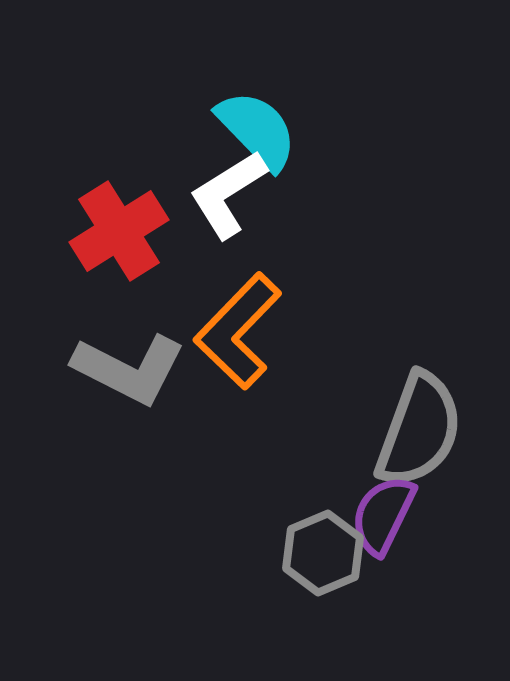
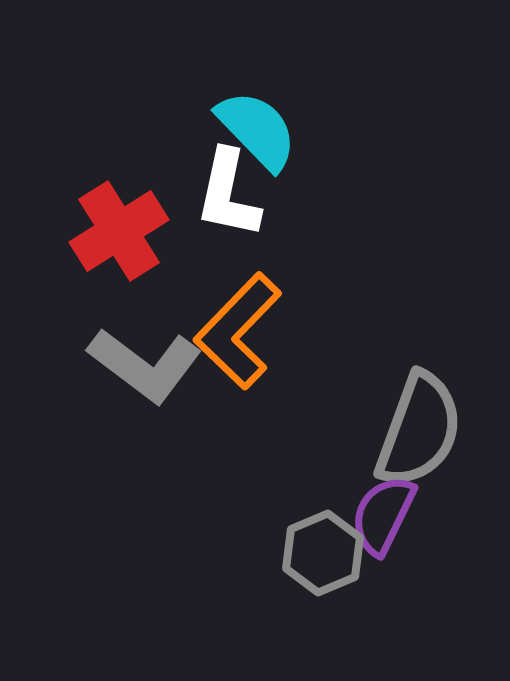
white L-shape: rotated 46 degrees counterclockwise
gray L-shape: moved 16 px right, 4 px up; rotated 10 degrees clockwise
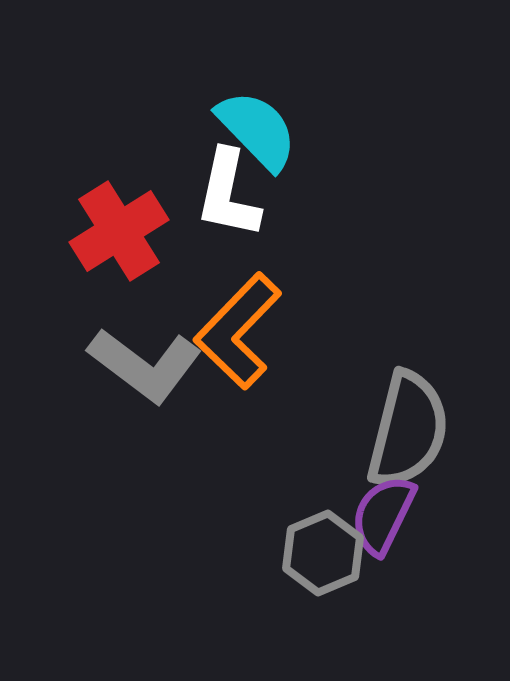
gray semicircle: moved 11 px left; rotated 6 degrees counterclockwise
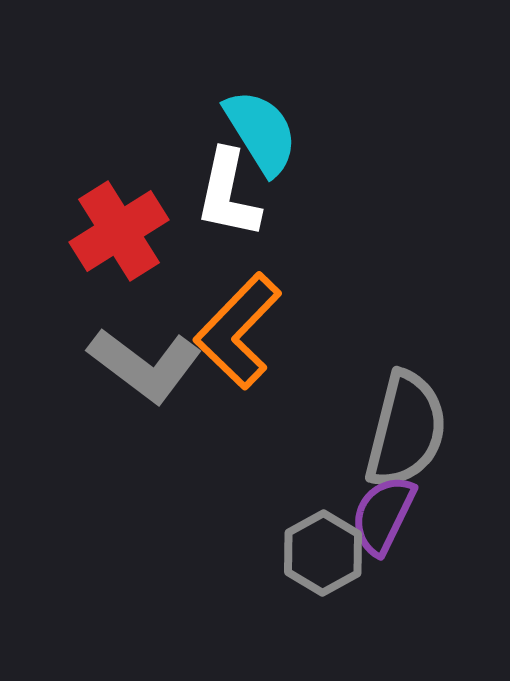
cyan semicircle: moved 4 px right, 2 px down; rotated 12 degrees clockwise
gray semicircle: moved 2 px left
gray hexagon: rotated 6 degrees counterclockwise
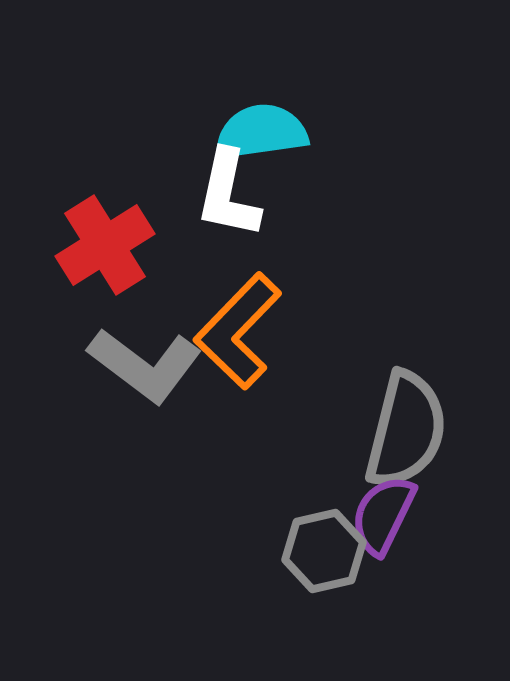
cyan semicircle: rotated 66 degrees counterclockwise
red cross: moved 14 px left, 14 px down
gray hexagon: moved 1 px right, 2 px up; rotated 16 degrees clockwise
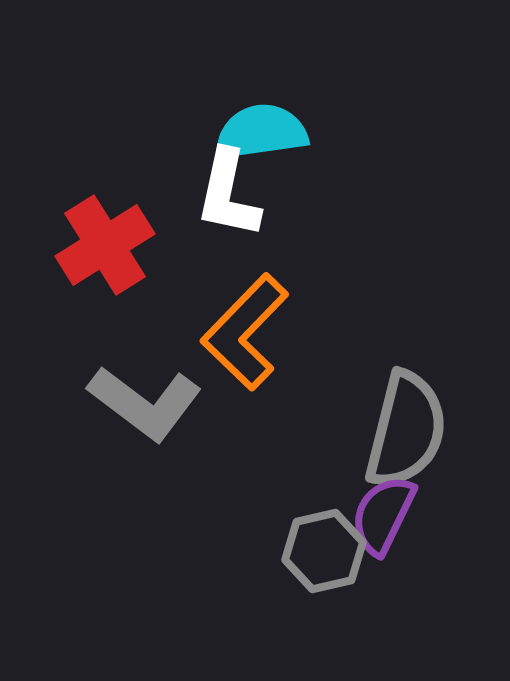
orange L-shape: moved 7 px right, 1 px down
gray L-shape: moved 38 px down
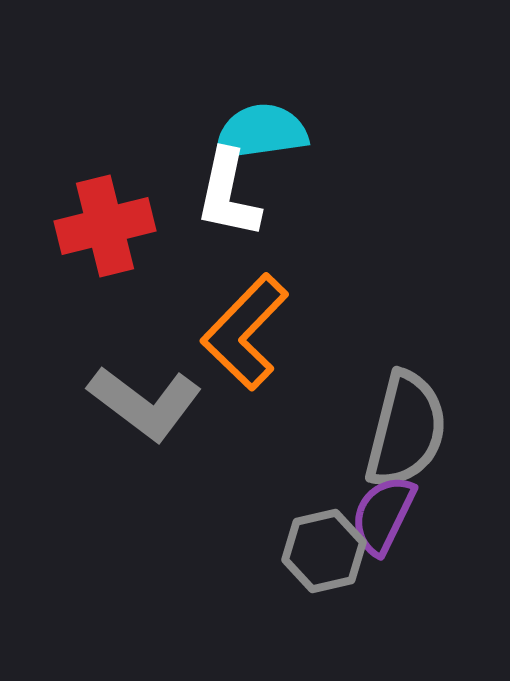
red cross: moved 19 px up; rotated 18 degrees clockwise
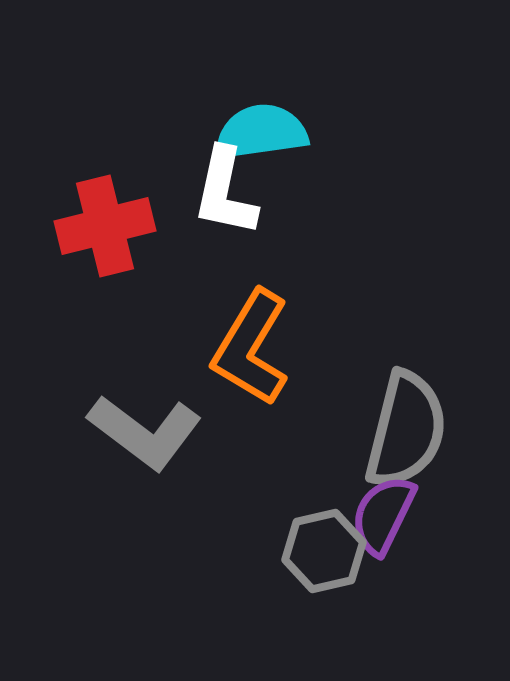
white L-shape: moved 3 px left, 2 px up
orange L-shape: moved 6 px right, 16 px down; rotated 13 degrees counterclockwise
gray L-shape: moved 29 px down
